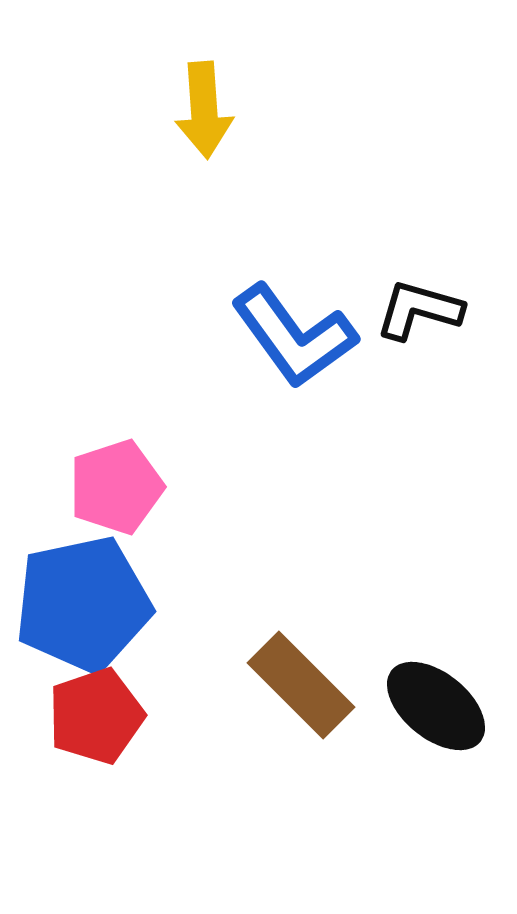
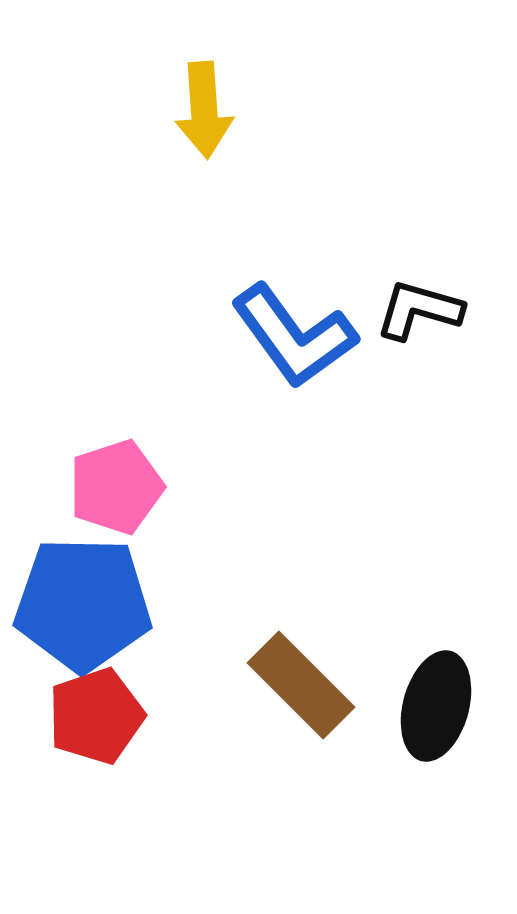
blue pentagon: rotated 13 degrees clockwise
black ellipse: rotated 66 degrees clockwise
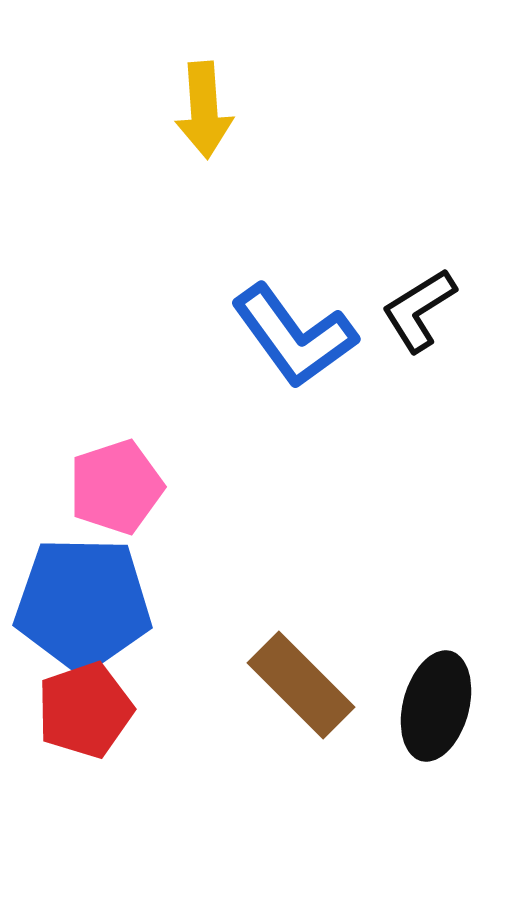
black L-shape: rotated 48 degrees counterclockwise
red pentagon: moved 11 px left, 6 px up
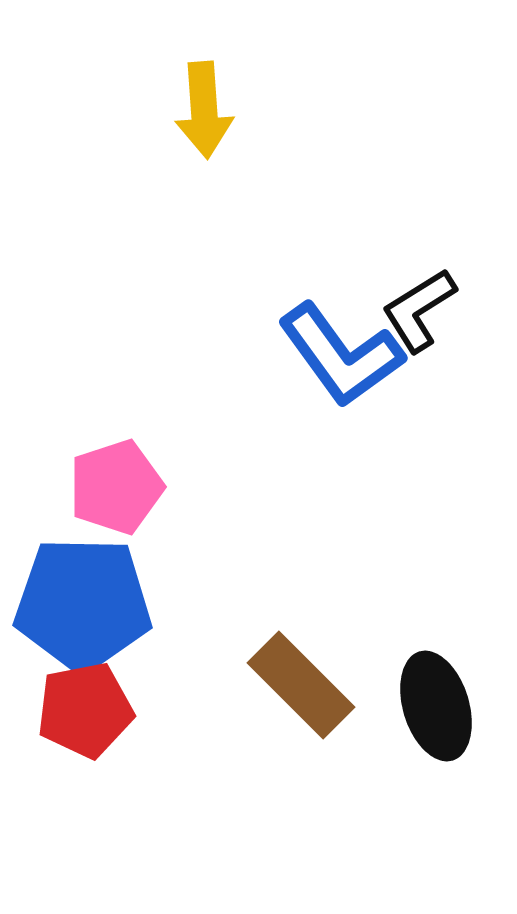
blue L-shape: moved 47 px right, 19 px down
black ellipse: rotated 32 degrees counterclockwise
red pentagon: rotated 8 degrees clockwise
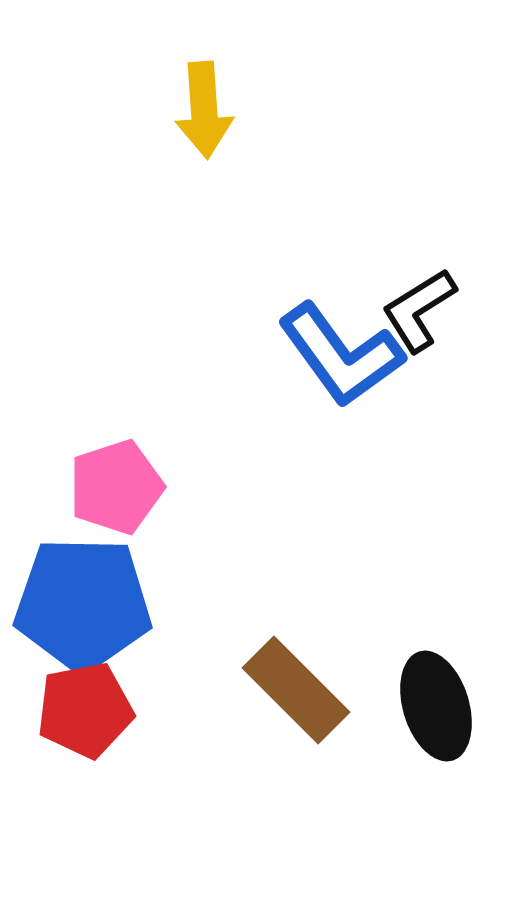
brown rectangle: moved 5 px left, 5 px down
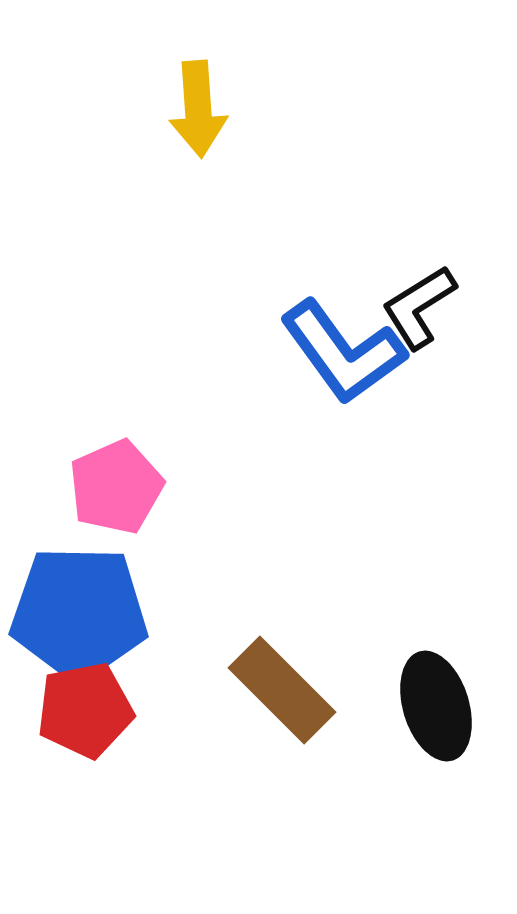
yellow arrow: moved 6 px left, 1 px up
black L-shape: moved 3 px up
blue L-shape: moved 2 px right, 3 px up
pink pentagon: rotated 6 degrees counterclockwise
blue pentagon: moved 4 px left, 9 px down
brown rectangle: moved 14 px left
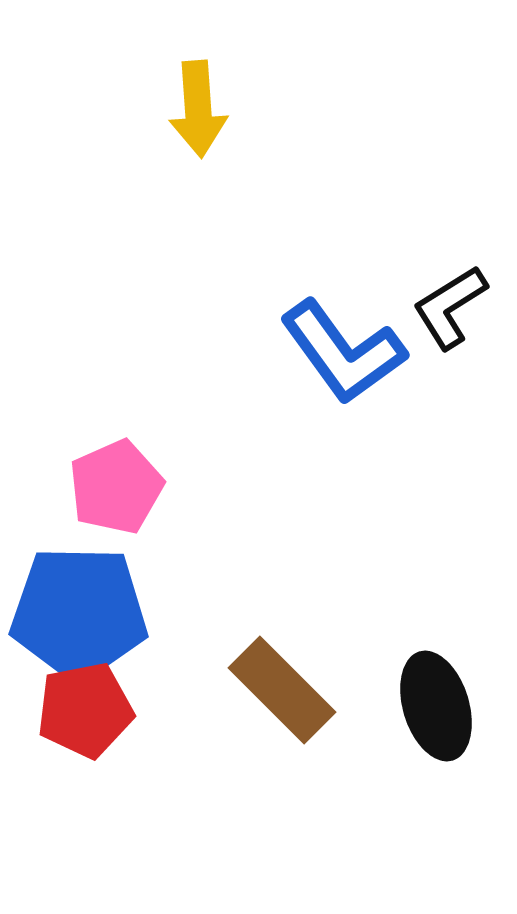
black L-shape: moved 31 px right
